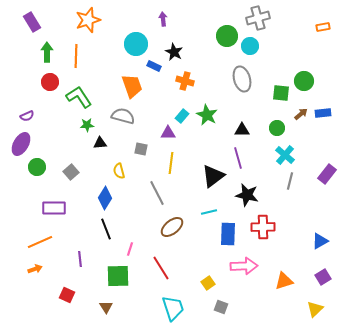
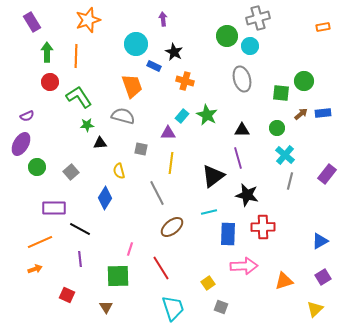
black line at (106, 229): moved 26 px left; rotated 40 degrees counterclockwise
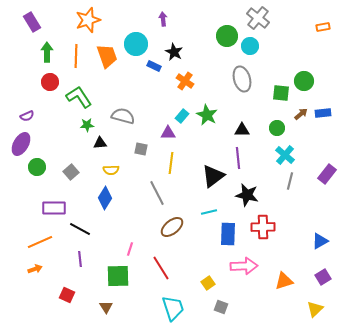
gray cross at (258, 18): rotated 35 degrees counterclockwise
orange cross at (185, 81): rotated 18 degrees clockwise
orange trapezoid at (132, 86): moved 25 px left, 30 px up
purple line at (238, 158): rotated 10 degrees clockwise
yellow semicircle at (119, 171): moved 8 px left, 1 px up; rotated 77 degrees counterclockwise
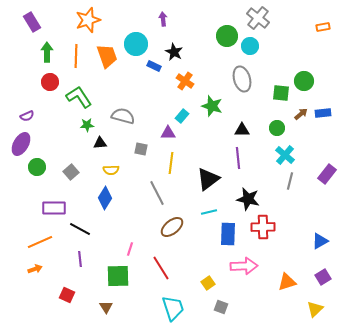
green star at (207, 115): moved 5 px right, 9 px up; rotated 10 degrees counterclockwise
black triangle at (213, 176): moved 5 px left, 3 px down
black star at (247, 195): moved 1 px right, 4 px down
orange triangle at (284, 281): moved 3 px right, 1 px down
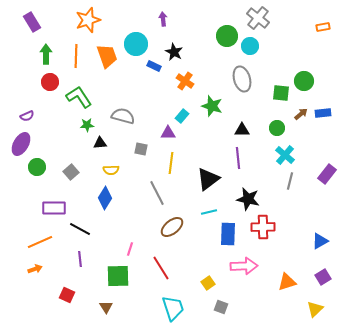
green arrow at (47, 52): moved 1 px left, 2 px down
